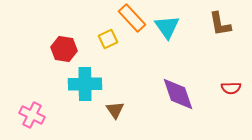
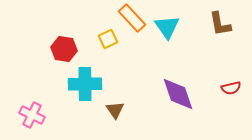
red semicircle: rotated 12 degrees counterclockwise
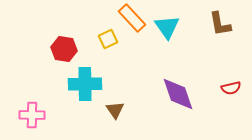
pink cross: rotated 25 degrees counterclockwise
